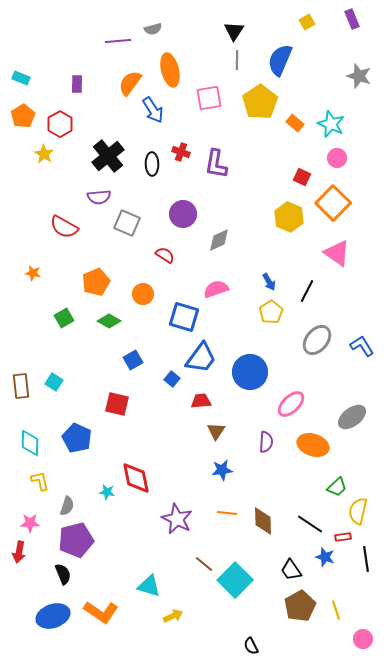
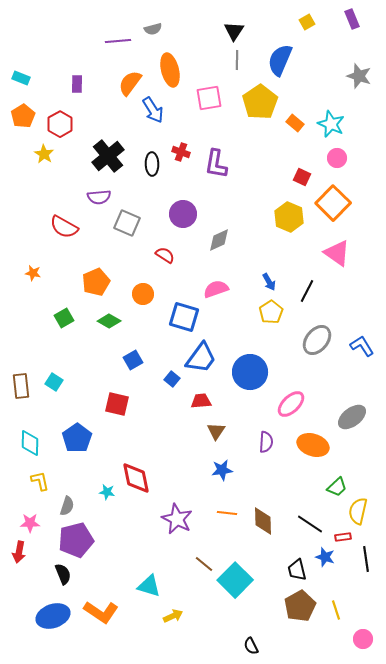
blue pentagon at (77, 438): rotated 12 degrees clockwise
black trapezoid at (291, 570): moved 6 px right; rotated 20 degrees clockwise
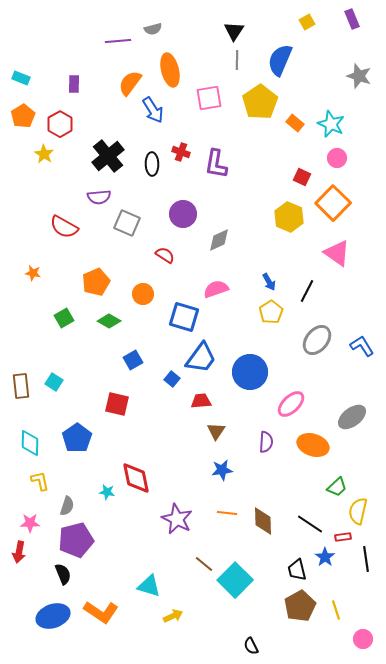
purple rectangle at (77, 84): moved 3 px left
blue star at (325, 557): rotated 18 degrees clockwise
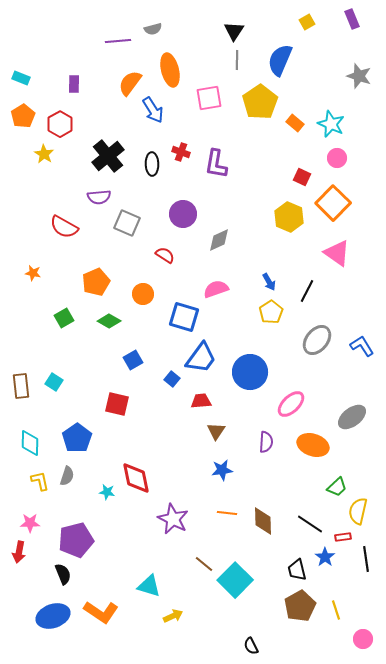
gray semicircle at (67, 506): moved 30 px up
purple star at (177, 519): moved 4 px left
